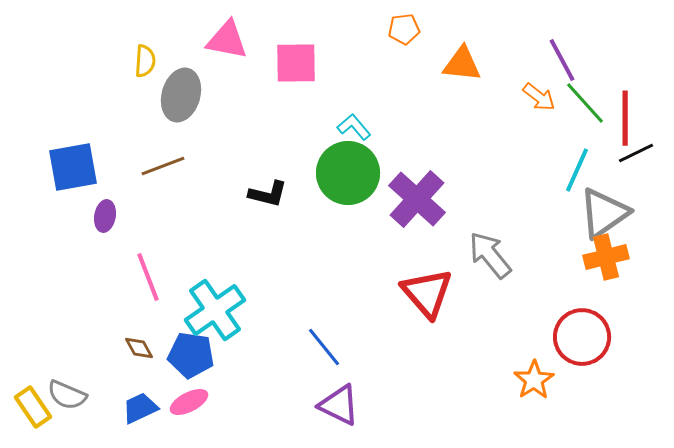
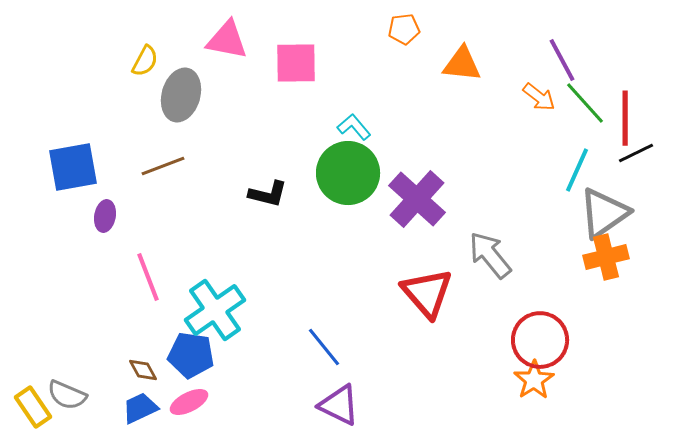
yellow semicircle: rotated 24 degrees clockwise
red circle: moved 42 px left, 3 px down
brown diamond: moved 4 px right, 22 px down
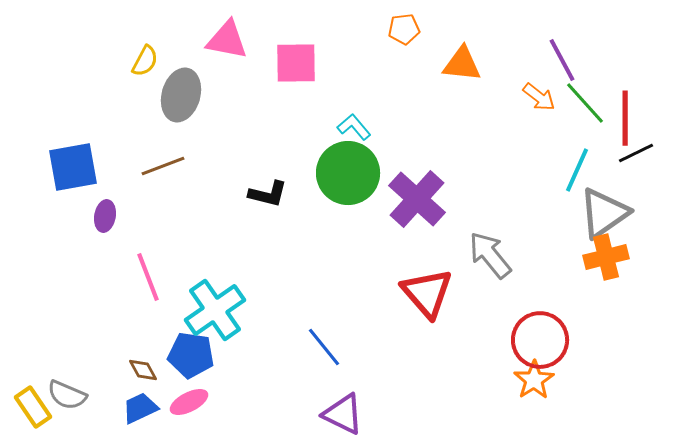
purple triangle: moved 4 px right, 9 px down
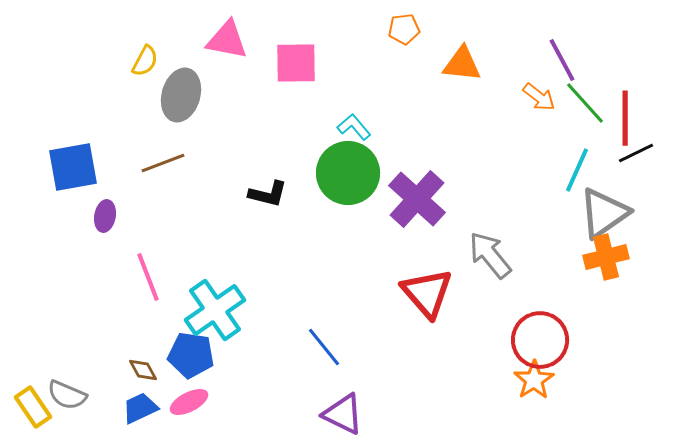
brown line: moved 3 px up
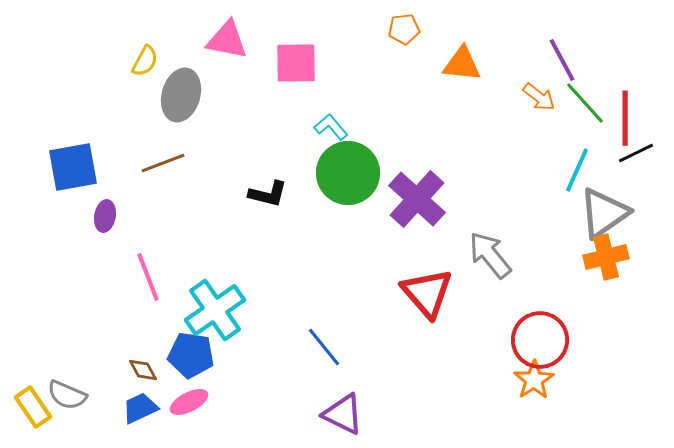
cyan L-shape: moved 23 px left
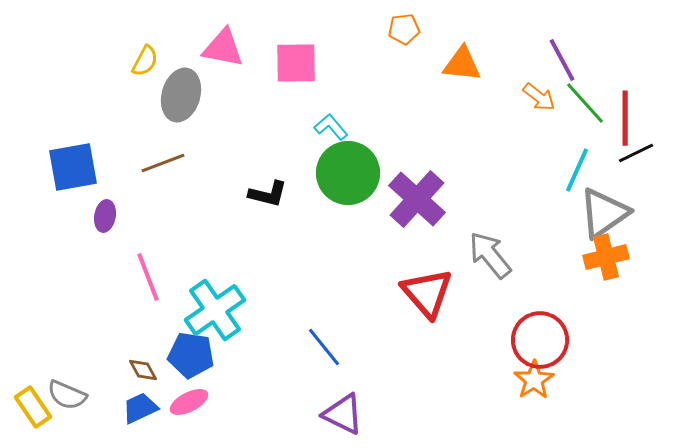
pink triangle: moved 4 px left, 8 px down
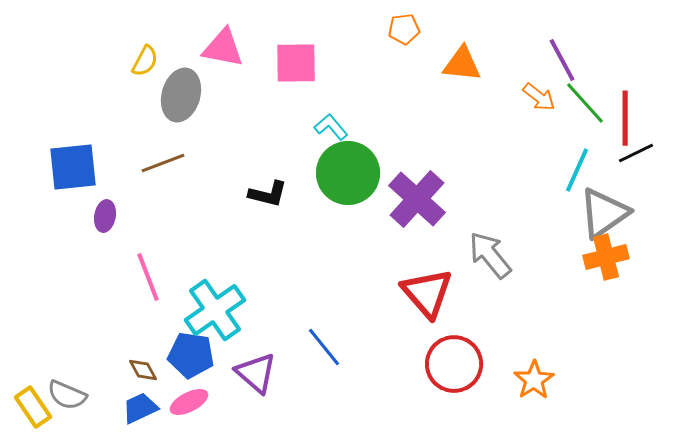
blue square: rotated 4 degrees clockwise
red circle: moved 86 px left, 24 px down
purple triangle: moved 87 px left, 41 px up; rotated 15 degrees clockwise
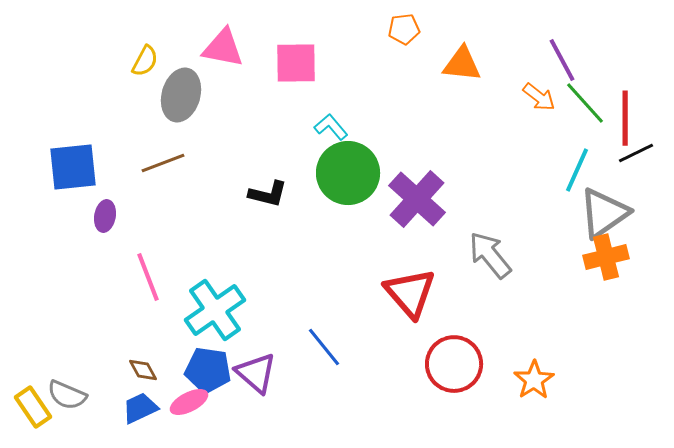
red triangle: moved 17 px left
blue pentagon: moved 17 px right, 15 px down
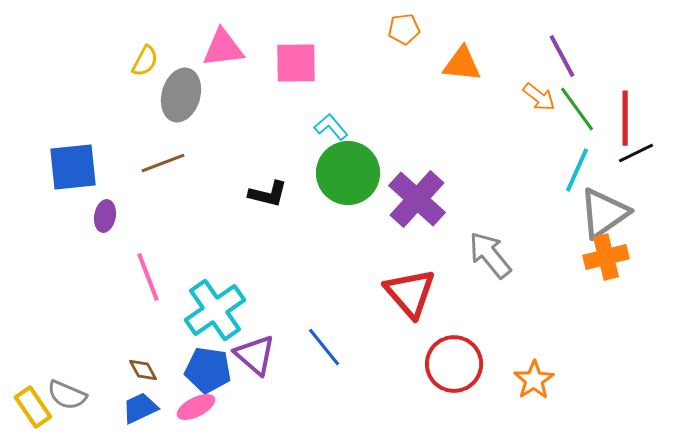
pink triangle: rotated 18 degrees counterclockwise
purple line: moved 4 px up
green line: moved 8 px left, 6 px down; rotated 6 degrees clockwise
purple triangle: moved 1 px left, 18 px up
pink ellipse: moved 7 px right, 5 px down
